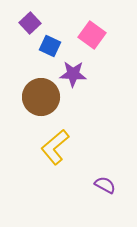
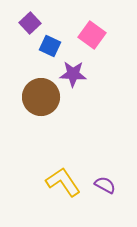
yellow L-shape: moved 8 px right, 35 px down; rotated 96 degrees clockwise
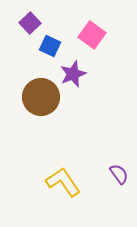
purple star: rotated 24 degrees counterclockwise
purple semicircle: moved 14 px right, 11 px up; rotated 25 degrees clockwise
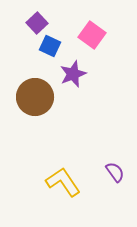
purple square: moved 7 px right
brown circle: moved 6 px left
purple semicircle: moved 4 px left, 2 px up
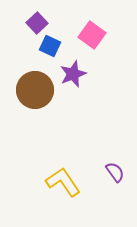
brown circle: moved 7 px up
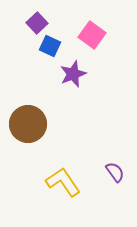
brown circle: moved 7 px left, 34 px down
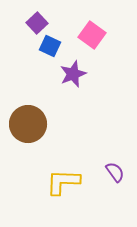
yellow L-shape: rotated 54 degrees counterclockwise
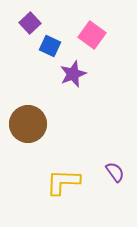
purple square: moved 7 px left
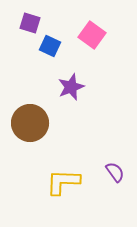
purple square: rotated 30 degrees counterclockwise
purple star: moved 2 px left, 13 px down
brown circle: moved 2 px right, 1 px up
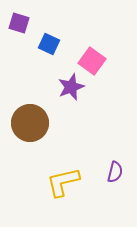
purple square: moved 11 px left
pink square: moved 26 px down
blue square: moved 1 px left, 2 px up
purple semicircle: rotated 50 degrees clockwise
yellow L-shape: rotated 15 degrees counterclockwise
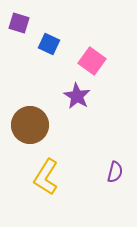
purple star: moved 6 px right, 9 px down; rotated 20 degrees counterclockwise
brown circle: moved 2 px down
yellow L-shape: moved 17 px left, 5 px up; rotated 45 degrees counterclockwise
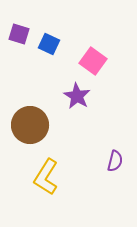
purple square: moved 11 px down
pink square: moved 1 px right
purple semicircle: moved 11 px up
